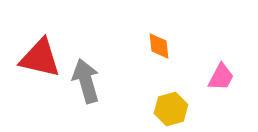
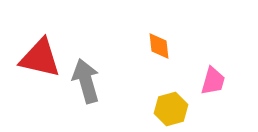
pink trapezoid: moved 8 px left, 4 px down; rotated 12 degrees counterclockwise
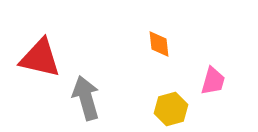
orange diamond: moved 2 px up
gray arrow: moved 17 px down
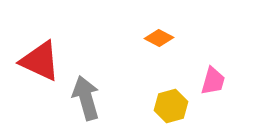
orange diamond: moved 6 px up; rotated 56 degrees counterclockwise
red triangle: moved 3 px down; rotated 12 degrees clockwise
yellow hexagon: moved 3 px up
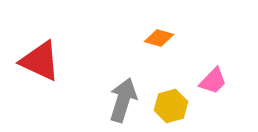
orange diamond: rotated 12 degrees counterclockwise
pink trapezoid: rotated 28 degrees clockwise
gray arrow: moved 37 px right, 2 px down; rotated 33 degrees clockwise
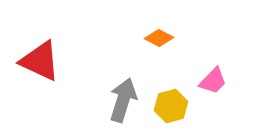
orange diamond: rotated 12 degrees clockwise
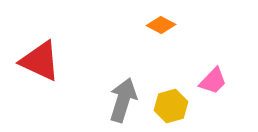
orange diamond: moved 2 px right, 13 px up
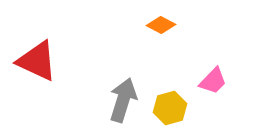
red triangle: moved 3 px left
yellow hexagon: moved 1 px left, 2 px down
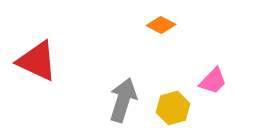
yellow hexagon: moved 3 px right
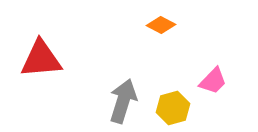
red triangle: moved 4 px right, 2 px up; rotated 30 degrees counterclockwise
gray arrow: moved 1 px down
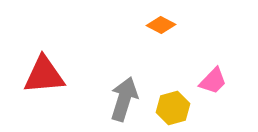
red triangle: moved 3 px right, 16 px down
gray arrow: moved 1 px right, 2 px up
